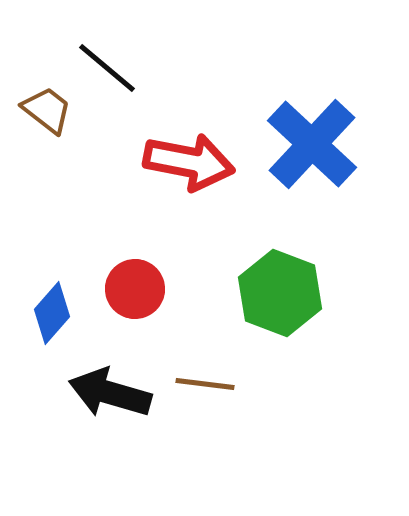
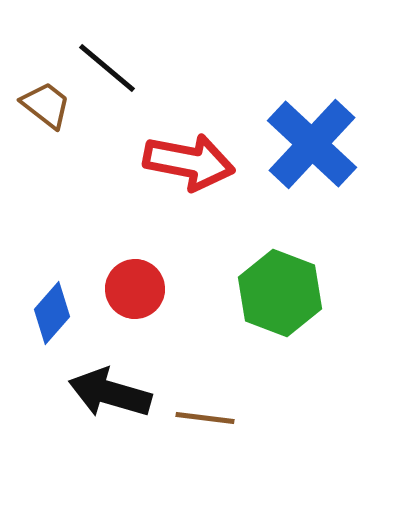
brown trapezoid: moved 1 px left, 5 px up
brown line: moved 34 px down
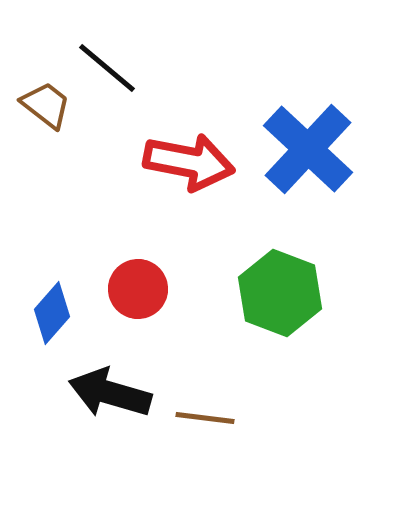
blue cross: moved 4 px left, 5 px down
red circle: moved 3 px right
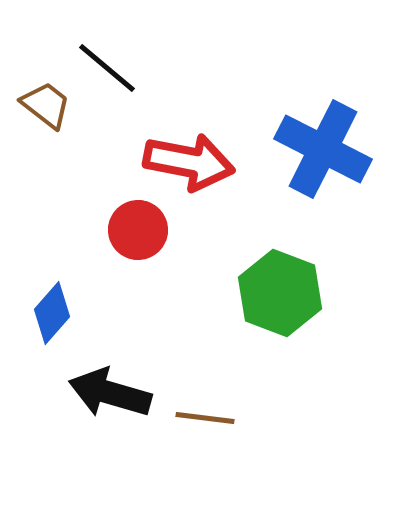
blue cross: moved 15 px right; rotated 16 degrees counterclockwise
red circle: moved 59 px up
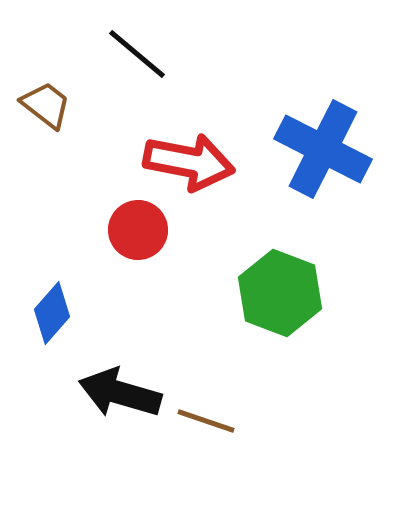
black line: moved 30 px right, 14 px up
black arrow: moved 10 px right
brown line: moved 1 px right, 3 px down; rotated 12 degrees clockwise
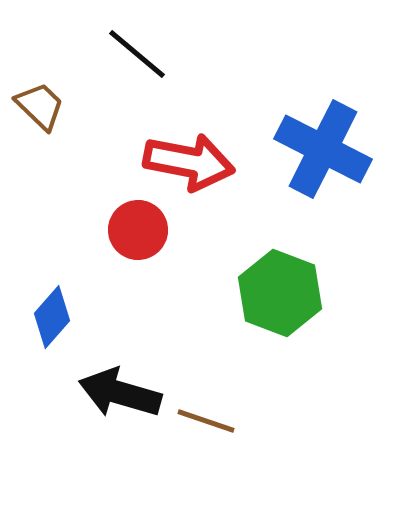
brown trapezoid: moved 6 px left, 1 px down; rotated 6 degrees clockwise
blue diamond: moved 4 px down
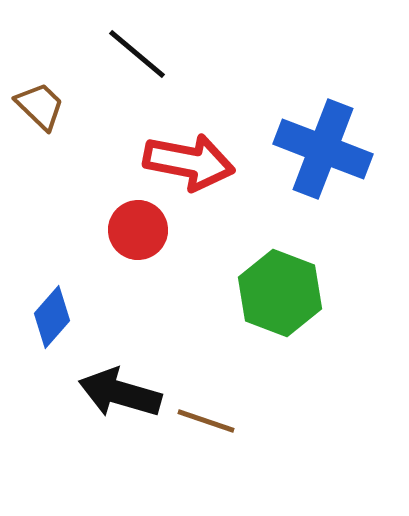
blue cross: rotated 6 degrees counterclockwise
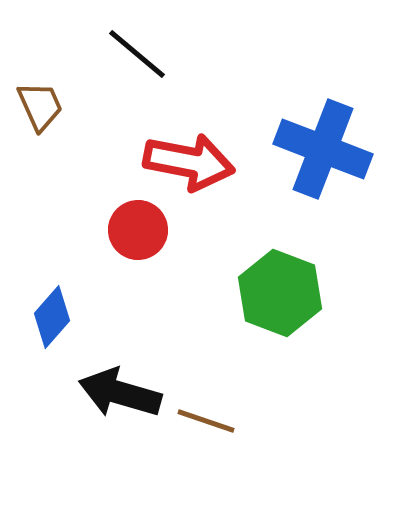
brown trapezoid: rotated 22 degrees clockwise
